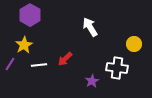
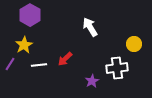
white cross: rotated 15 degrees counterclockwise
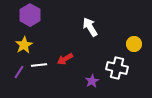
red arrow: rotated 14 degrees clockwise
purple line: moved 9 px right, 8 px down
white cross: rotated 20 degrees clockwise
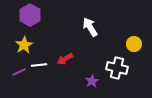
purple line: rotated 32 degrees clockwise
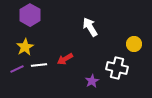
yellow star: moved 1 px right, 2 px down
purple line: moved 2 px left, 3 px up
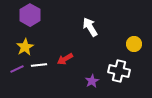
white cross: moved 2 px right, 3 px down
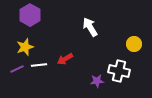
yellow star: rotated 12 degrees clockwise
purple star: moved 5 px right; rotated 24 degrees clockwise
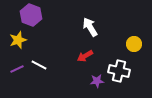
purple hexagon: moved 1 px right; rotated 10 degrees counterclockwise
yellow star: moved 7 px left, 7 px up
red arrow: moved 20 px right, 3 px up
white line: rotated 35 degrees clockwise
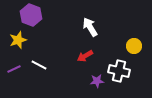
yellow circle: moved 2 px down
purple line: moved 3 px left
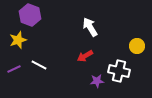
purple hexagon: moved 1 px left
yellow circle: moved 3 px right
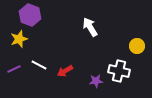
yellow star: moved 1 px right, 1 px up
red arrow: moved 20 px left, 15 px down
purple star: moved 1 px left
